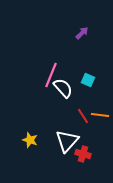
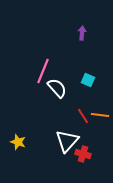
purple arrow: rotated 40 degrees counterclockwise
pink line: moved 8 px left, 4 px up
white semicircle: moved 6 px left
yellow star: moved 12 px left, 2 px down
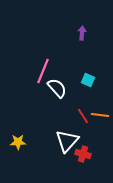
yellow star: rotated 21 degrees counterclockwise
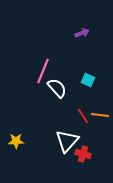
purple arrow: rotated 64 degrees clockwise
yellow star: moved 2 px left, 1 px up
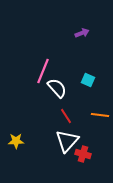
red line: moved 17 px left
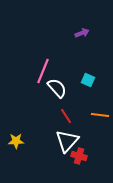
red cross: moved 4 px left, 2 px down
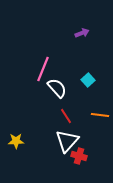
pink line: moved 2 px up
cyan square: rotated 24 degrees clockwise
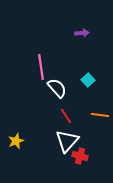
purple arrow: rotated 16 degrees clockwise
pink line: moved 2 px left, 2 px up; rotated 30 degrees counterclockwise
yellow star: rotated 21 degrees counterclockwise
red cross: moved 1 px right
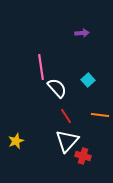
red cross: moved 3 px right
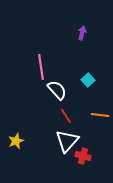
purple arrow: rotated 72 degrees counterclockwise
white semicircle: moved 2 px down
